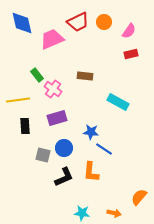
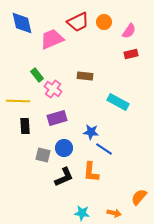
yellow line: moved 1 px down; rotated 10 degrees clockwise
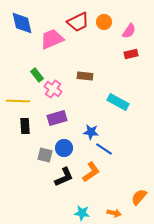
gray square: moved 2 px right
orange L-shape: rotated 130 degrees counterclockwise
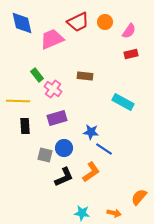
orange circle: moved 1 px right
cyan rectangle: moved 5 px right
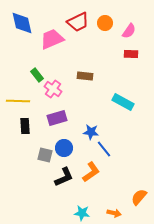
orange circle: moved 1 px down
red rectangle: rotated 16 degrees clockwise
blue line: rotated 18 degrees clockwise
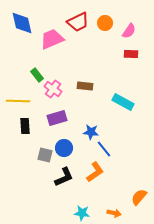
brown rectangle: moved 10 px down
orange L-shape: moved 4 px right
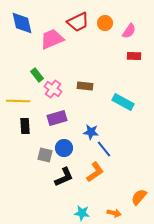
red rectangle: moved 3 px right, 2 px down
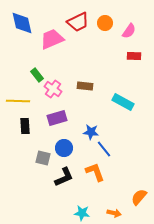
gray square: moved 2 px left, 3 px down
orange L-shape: rotated 75 degrees counterclockwise
